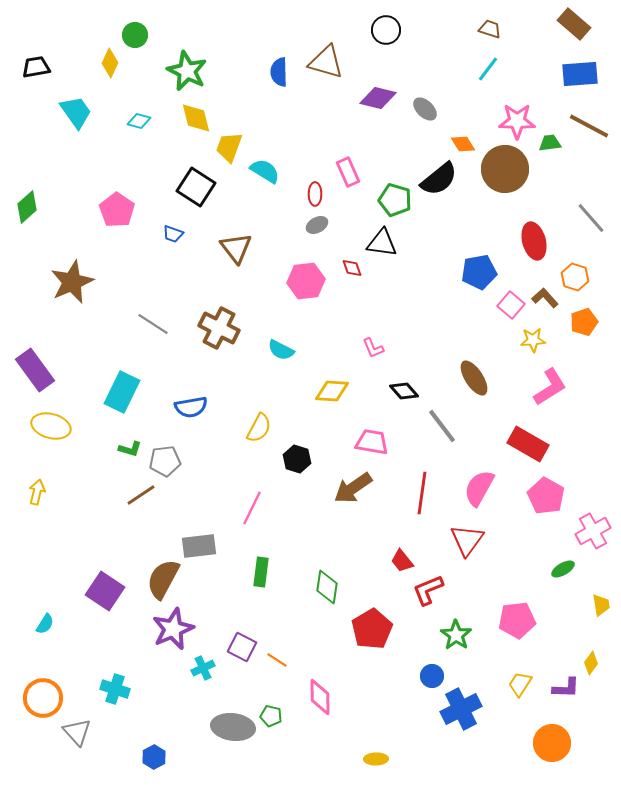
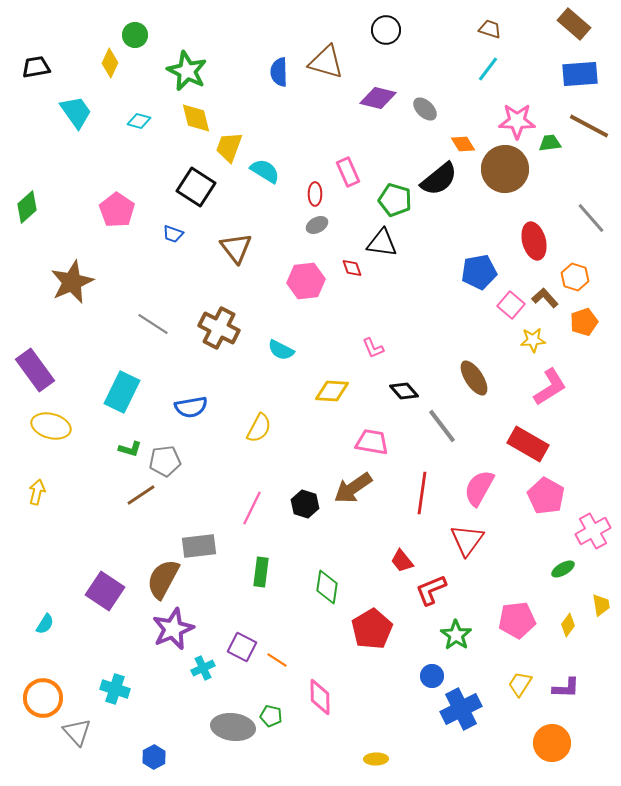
black hexagon at (297, 459): moved 8 px right, 45 px down
red L-shape at (428, 590): moved 3 px right
yellow diamond at (591, 663): moved 23 px left, 38 px up
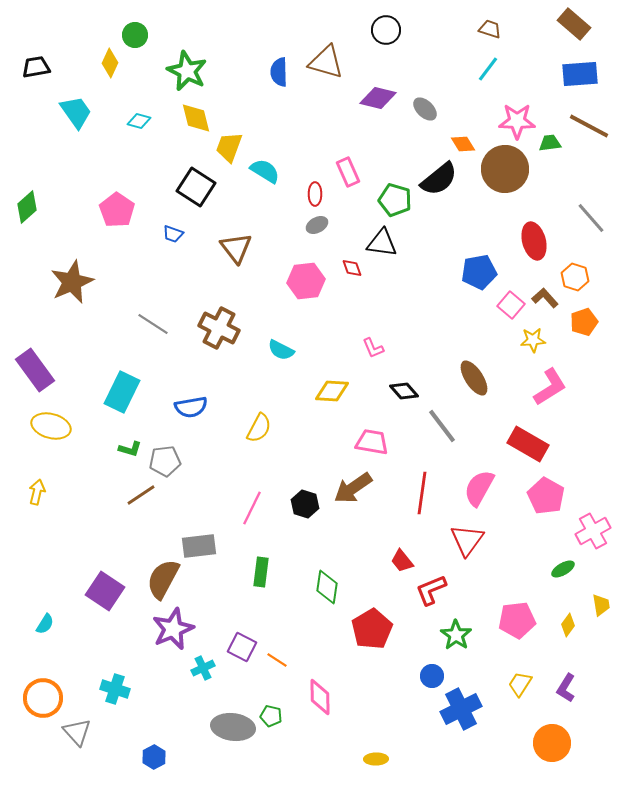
purple L-shape at (566, 688): rotated 120 degrees clockwise
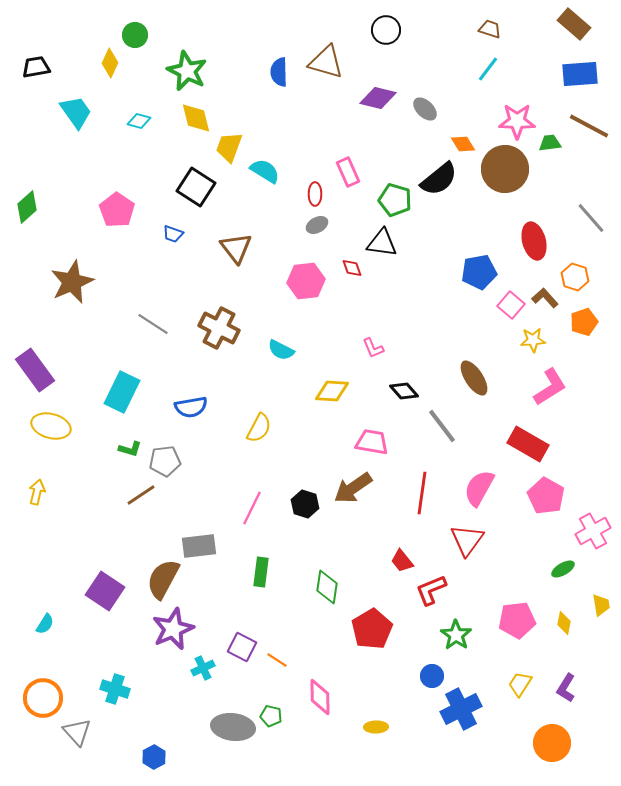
yellow diamond at (568, 625): moved 4 px left, 2 px up; rotated 25 degrees counterclockwise
yellow ellipse at (376, 759): moved 32 px up
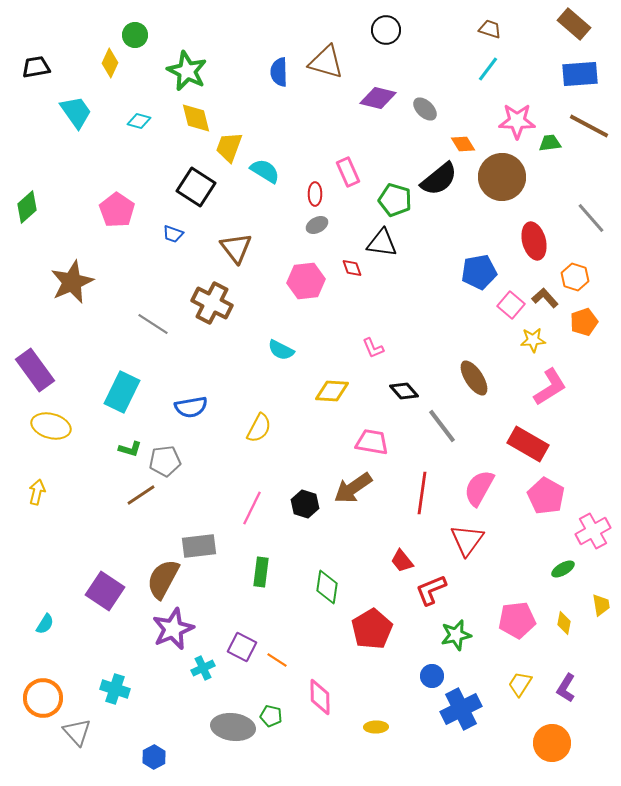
brown circle at (505, 169): moved 3 px left, 8 px down
brown cross at (219, 328): moved 7 px left, 25 px up
green star at (456, 635): rotated 24 degrees clockwise
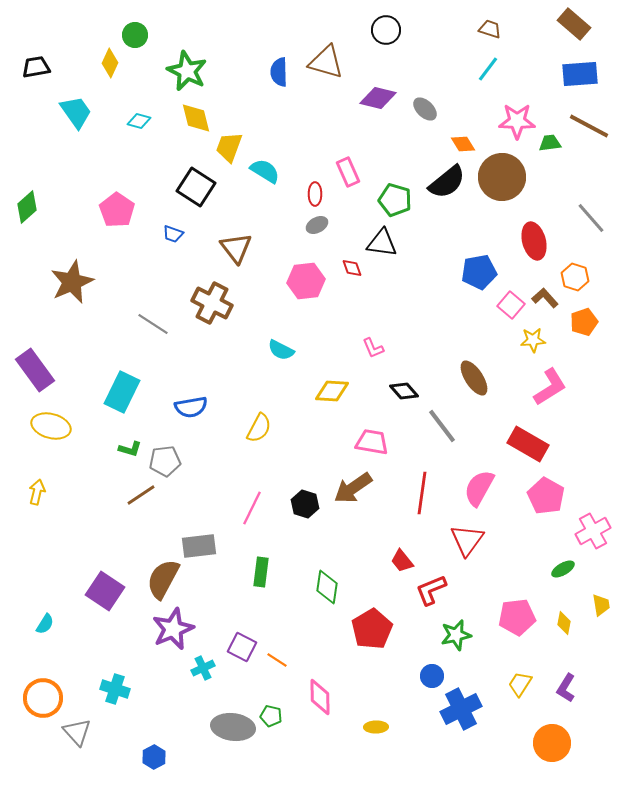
black semicircle at (439, 179): moved 8 px right, 3 px down
pink pentagon at (517, 620): moved 3 px up
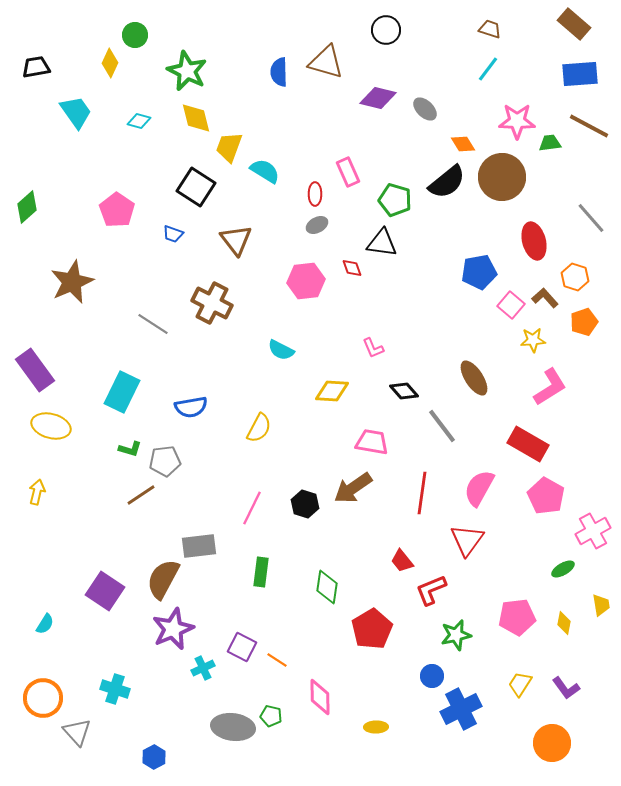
brown triangle at (236, 248): moved 8 px up
purple L-shape at (566, 688): rotated 68 degrees counterclockwise
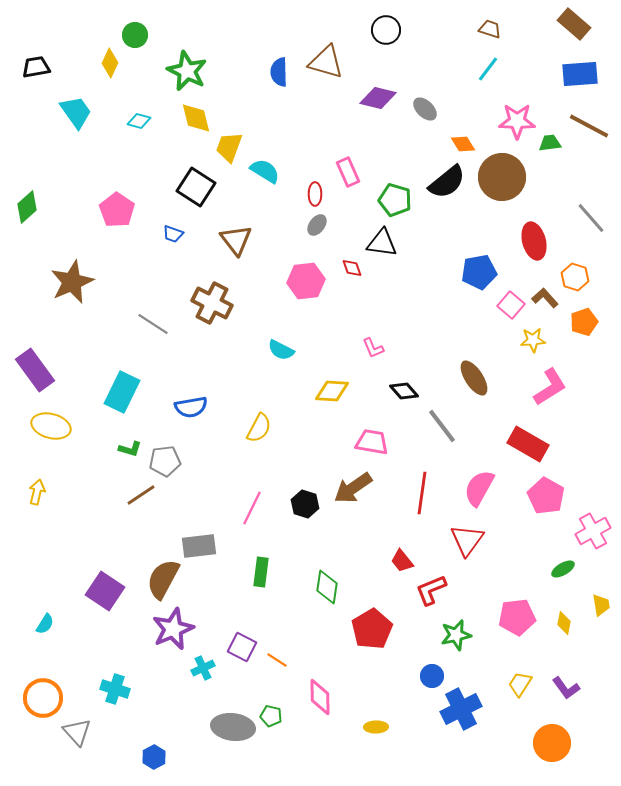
gray ellipse at (317, 225): rotated 25 degrees counterclockwise
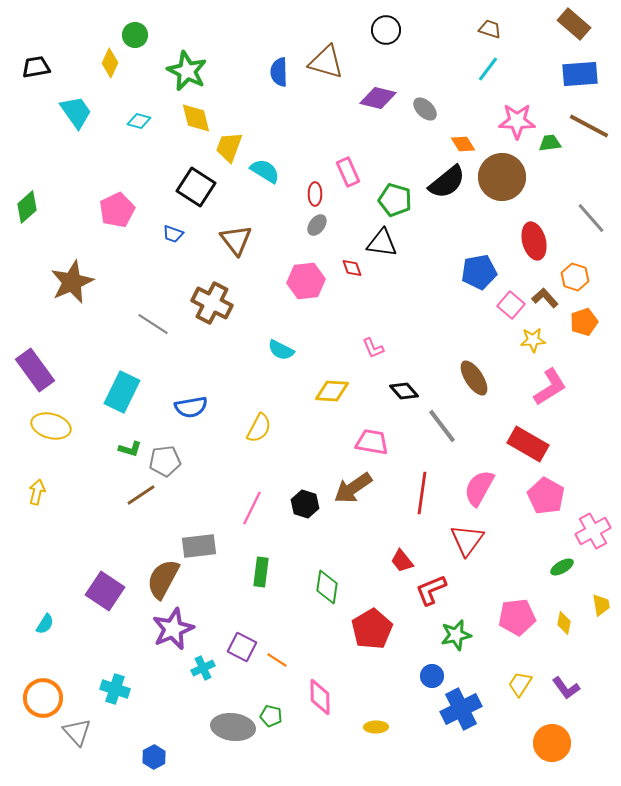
pink pentagon at (117, 210): rotated 12 degrees clockwise
green ellipse at (563, 569): moved 1 px left, 2 px up
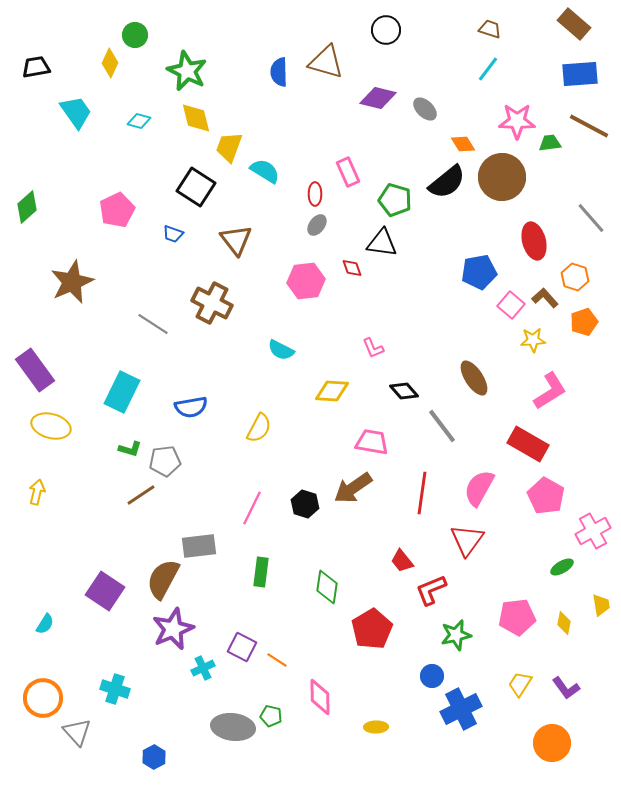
pink L-shape at (550, 387): moved 4 px down
